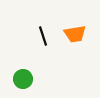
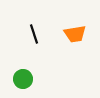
black line: moved 9 px left, 2 px up
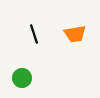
green circle: moved 1 px left, 1 px up
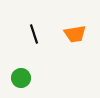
green circle: moved 1 px left
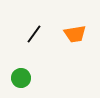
black line: rotated 54 degrees clockwise
